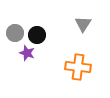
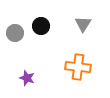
black circle: moved 4 px right, 9 px up
purple star: moved 25 px down
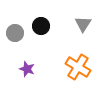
orange cross: rotated 25 degrees clockwise
purple star: moved 9 px up
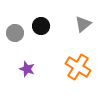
gray triangle: rotated 18 degrees clockwise
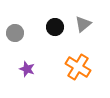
black circle: moved 14 px right, 1 px down
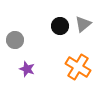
black circle: moved 5 px right, 1 px up
gray circle: moved 7 px down
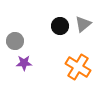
gray circle: moved 1 px down
purple star: moved 3 px left, 6 px up; rotated 21 degrees counterclockwise
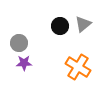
gray circle: moved 4 px right, 2 px down
